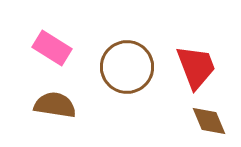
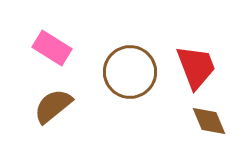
brown circle: moved 3 px right, 5 px down
brown semicircle: moved 2 px left, 1 px down; rotated 48 degrees counterclockwise
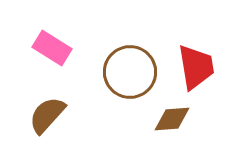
red trapezoid: rotated 12 degrees clockwise
brown semicircle: moved 6 px left, 9 px down; rotated 9 degrees counterclockwise
brown diamond: moved 37 px left, 2 px up; rotated 72 degrees counterclockwise
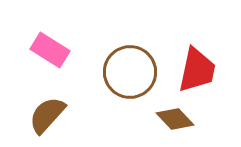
pink rectangle: moved 2 px left, 2 px down
red trapezoid: moved 1 px right, 3 px down; rotated 21 degrees clockwise
brown diamond: moved 3 px right; rotated 51 degrees clockwise
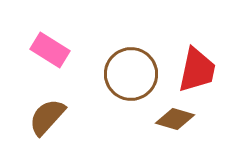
brown circle: moved 1 px right, 2 px down
brown semicircle: moved 2 px down
brown diamond: rotated 30 degrees counterclockwise
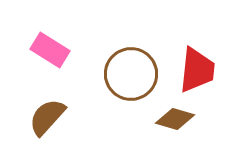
red trapezoid: rotated 6 degrees counterclockwise
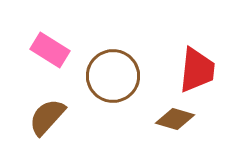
brown circle: moved 18 px left, 2 px down
